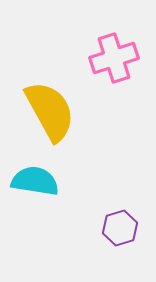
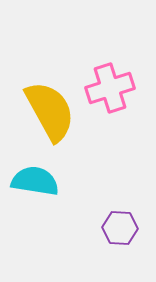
pink cross: moved 4 px left, 30 px down
purple hexagon: rotated 20 degrees clockwise
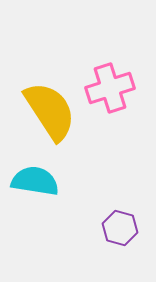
yellow semicircle: rotated 4 degrees counterclockwise
purple hexagon: rotated 12 degrees clockwise
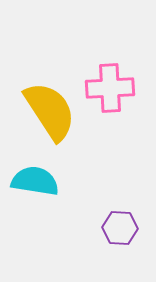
pink cross: rotated 15 degrees clockwise
purple hexagon: rotated 12 degrees counterclockwise
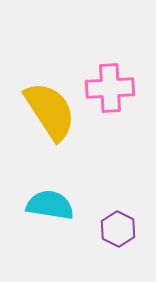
cyan semicircle: moved 15 px right, 24 px down
purple hexagon: moved 2 px left, 1 px down; rotated 24 degrees clockwise
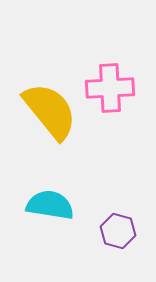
yellow semicircle: rotated 6 degrees counterclockwise
purple hexagon: moved 2 px down; rotated 12 degrees counterclockwise
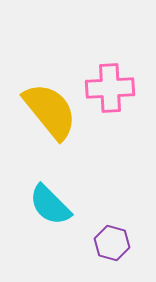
cyan semicircle: rotated 144 degrees counterclockwise
purple hexagon: moved 6 px left, 12 px down
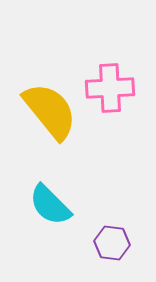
purple hexagon: rotated 8 degrees counterclockwise
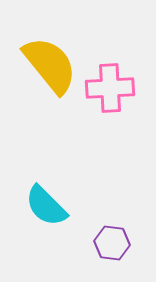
yellow semicircle: moved 46 px up
cyan semicircle: moved 4 px left, 1 px down
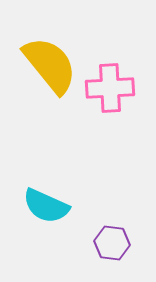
cyan semicircle: rotated 21 degrees counterclockwise
